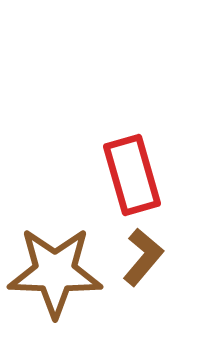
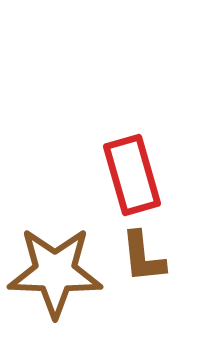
brown L-shape: rotated 134 degrees clockwise
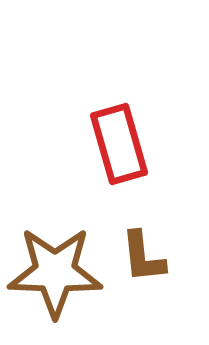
red rectangle: moved 13 px left, 31 px up
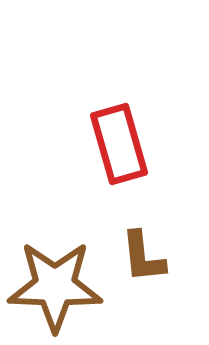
brown star: moved 14 px down
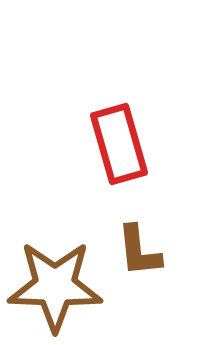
brown L-shape: moved 4 px left, 6 px up
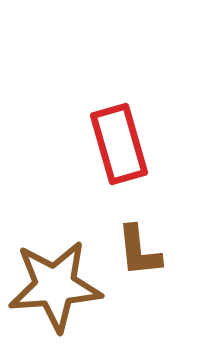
brown star: rotated 6 degrees counterclockwise
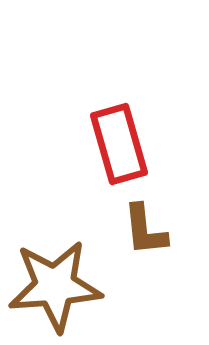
brown L-shape: moved 6 px right, 21 px up
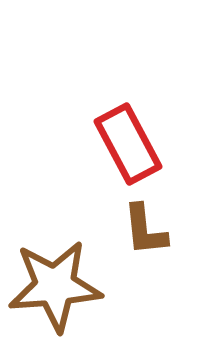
red rectangle: moved 9 px right; rotated 12 degrees counterclockwise
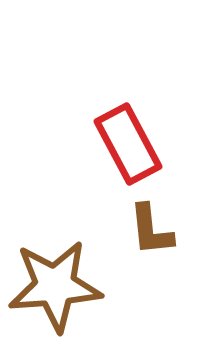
brown L-shape: moved 6 px right
